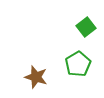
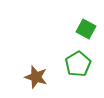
green square: moved 2 px down; rotated 24 degrees counterclockwise
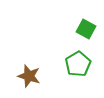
brown star: moved 7 px left, 1 px up
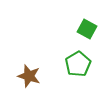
green square: moved 1 px right
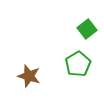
green square: rotated 24 degrees clockwise
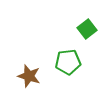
green pentagon: moved 10 px left, 2 px up; rotated 25 degrees clockwise
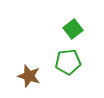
green square: moved 14 px left
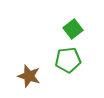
green pentagon: moved 2 px up
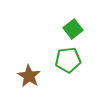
brown star: rotated 15 degrees clockwise
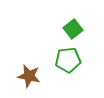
brown star: rotated 20 degrees counterclockwise
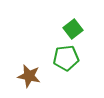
green pentagon: moved 2 px left, 2 px up
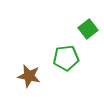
green square: moved 15 px right
